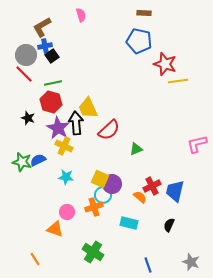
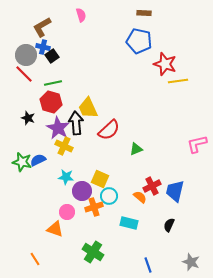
blue cross: moved 2 px left, 1 px down; rotated 24 degrees clockwise
purple circle: moved 30 px left, 7 px down
cyan circle: moved 6 px right, 1 px down
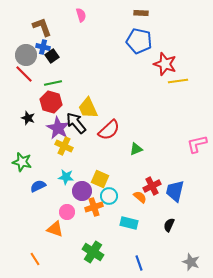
brown rectangle: moved 3 px left
brown L-shape: rotated 100 degrees clockwise
black arrow: rotated 35 degrees counterclockwise
blue semicircle: moved 26 px down
blue line: moved 9 px left, 2 px up
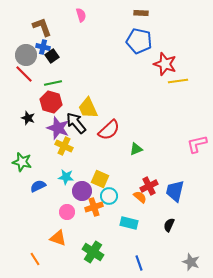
purple star: rotated 10 degrees counterclockwise
red cross: moved 3 px left
orange triangle: moved 3 px right, 9 px down
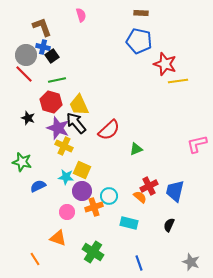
green line: moved 4 px right, 3 px up
yellow trapezoid: moved 9 px left, 3 px up
yellow square: moved 18 px left, 9 px up
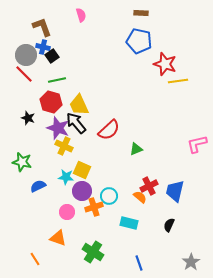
gray star: rotated 18 degrees clockwise
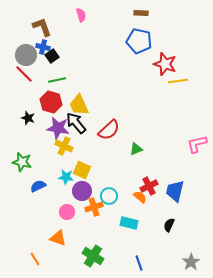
purple star: rotated 10 degrees counterclockwise
green cross: moved 4 px down
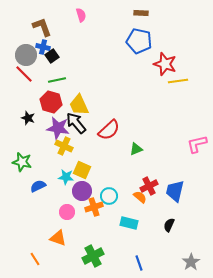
green cross: rotated 30 degrees clockwise
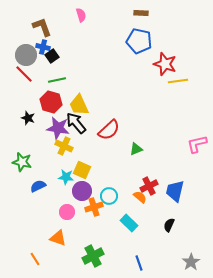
cyan rectangle: rotated 30 degrees clockwise
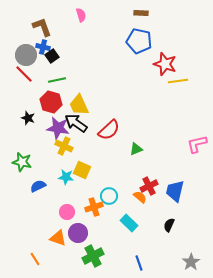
black arrow: rotated 15 degrees counterclockwise
purple circle: moved 4 px left, 42 px down
